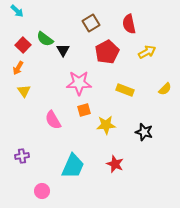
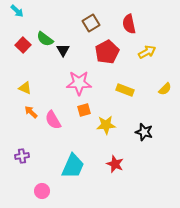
orange arrow: moved 13 px right, 44 px down; rotated 104 degrees clockwise
yellow triangle: moved 1 px right, 3 px up; rotated 32 degrees counterclockwise
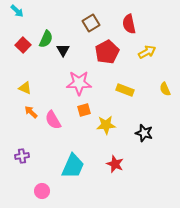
green semicircle: moved 1 px right; rotated 102 degrees counterclockwise
yellow semicircle: rotated 112 degrees clockwise
black star: moved 1 px down
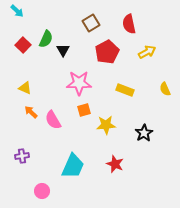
black star: rotated 24 degrees clockwise
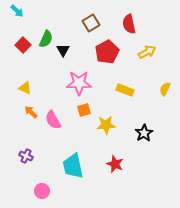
yellow semicircle: rotated 48 degrees clockwise
purple cross: moved 4 px right; rotated 32 degrees clockwise
cyan trapezoid: rotated 144 degrees clockwise
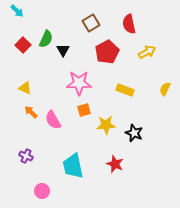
black star: moved 10 px left; rotated 18 degrees counterclockwise
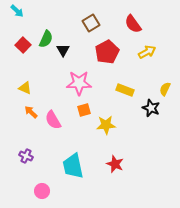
red semicircle: moved 4 px right; rotated 24 degrees counterclockwise
black star: moved 17 px right, 25 px up
